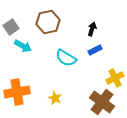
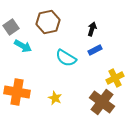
orange cross: rotated 20 degrees clockwise
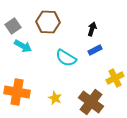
brown hexagon: rotated 15 degrees clockwise
gray square: moved 2 px right, 1 px up
brown cross: moved 11 px left
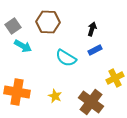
yellow star: moved 2 px up
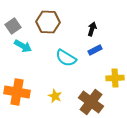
yellow cross: rotated 24 degrees clockwise
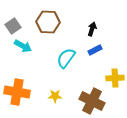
cyan semicircle: rotated 95 degrees clockwise
yellow star: rotated 24 degrees counterclockwise
brown cross: moved 1 px right, 1 px up; rotated 10 degrees counterclockwise
